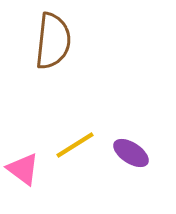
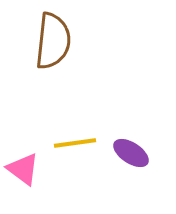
yellow line: moved 2 px up; rotated 24 degrees clockwise
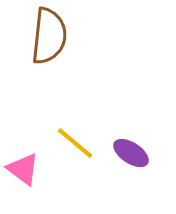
brown semicircle: moved 4 px left, 5 px up
yellow line: rotated 48 degrees clockwise
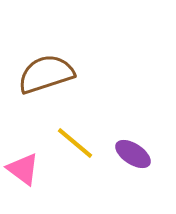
brown semicircle: moved 3 px left, 38 px down; rotated 114 degrees counterclockwise
purple ellipse: moved 2 px right, 1 px down
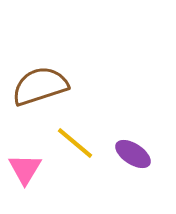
brown semicircle: moved 6 px left, 12 px down
pink triangle: moved 2 px right; rotated 24 degrees clockwise
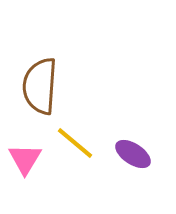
brown semicircle: rotated 68 degrees counterclockwise
pink triangle: moved 10 px up
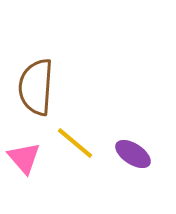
brown semicircle: moved 4 px left, 1 px down
pink triangle: moved 1 px left, 1 px up; rotated 12 degrees counterclockwise
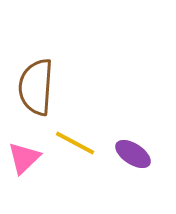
yellow line: rotated 12 degrees counterclockwise
pink triangle: rotated 27 degrees clockwise
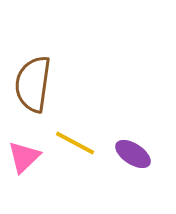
brown semicircle: moved 3 px left, 3 px up; rotated 4 degrees clockwise
pink triangle: moved 1 px up
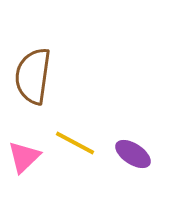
brown semicircle: moved 8 px up
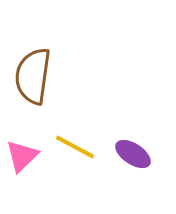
yellow line: moved 4 px down
pink triangle: moved 2 px left, 1 px up
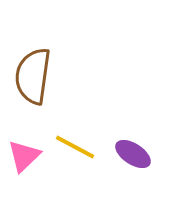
pink triangle: moved 2 px right
